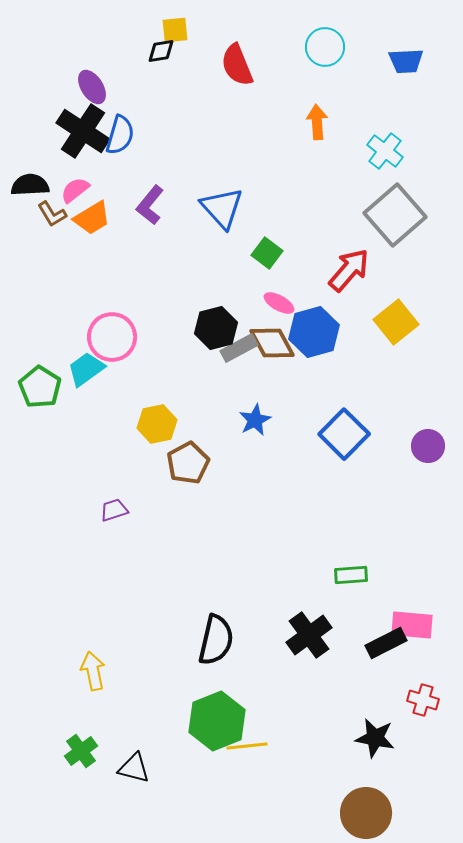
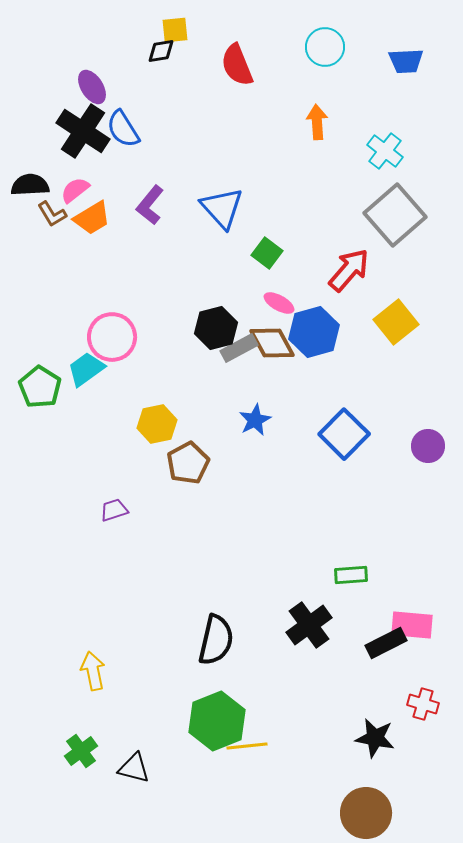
blue semicircle at (120, 135): moved 3 px right, 6 px up; rotated 132 degrees clockwise
black cross at (309, 635): moved 10 px up
red cross at (423, 700): moved 4 px down
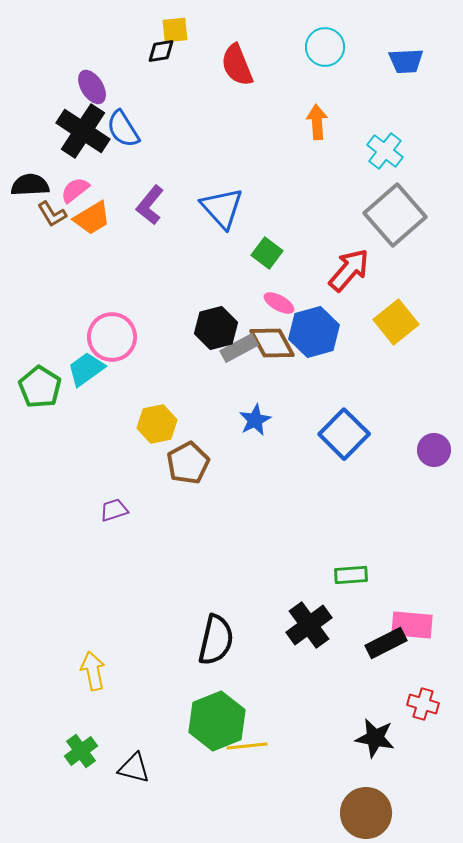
purple circle at (428, 446): moved 6 px right, 4 px down
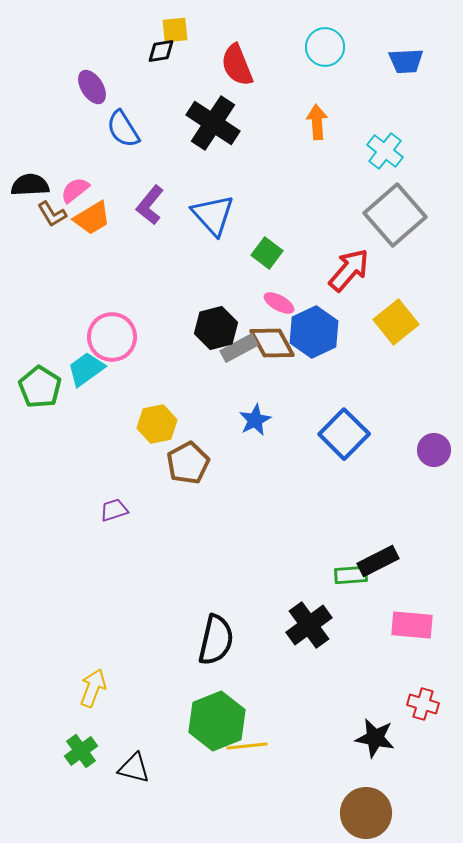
black cross at (83, 131): moved 130 px right, 8 px up
blue triangle at (222, 208): moved 9 px left, 7 px down
blue hexagon at (314, 332): rotated 9 degrees counterclockwise
black rectangle at (386, 643): moved 8 px left, 82 px up
yellow arrow at (93, 671): moved 17 px down; rotated 33 degrees clockwise
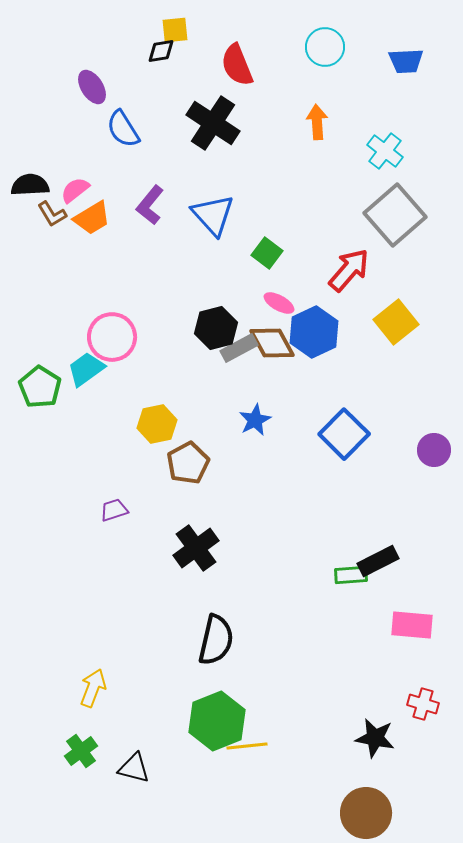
black cross at (309, 625): moved 113 px left, 77 px up
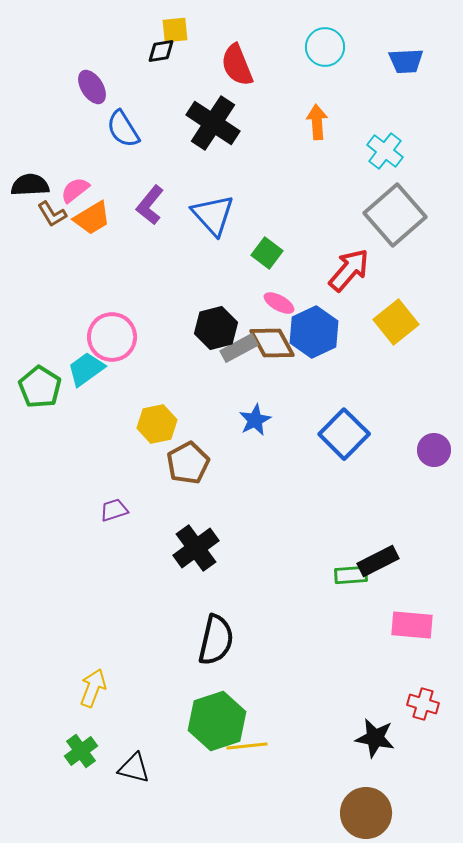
green hexagon at (217, 721): rotated 4 degrees clockwise
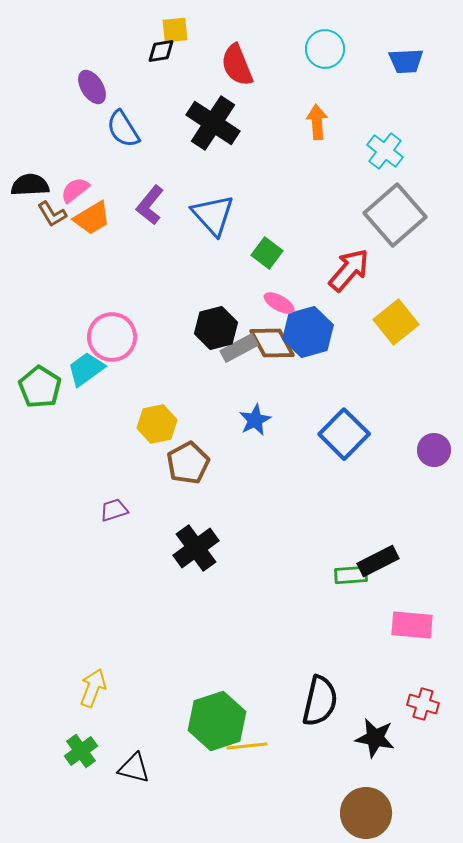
cyan circle at (325, 47): moved 2 px down
blue hexagon at (314, 332): moved 6 px left; rotated 9 degrees clockwise
black semicircle at (216, 640): moved 104 px right, 61 px down
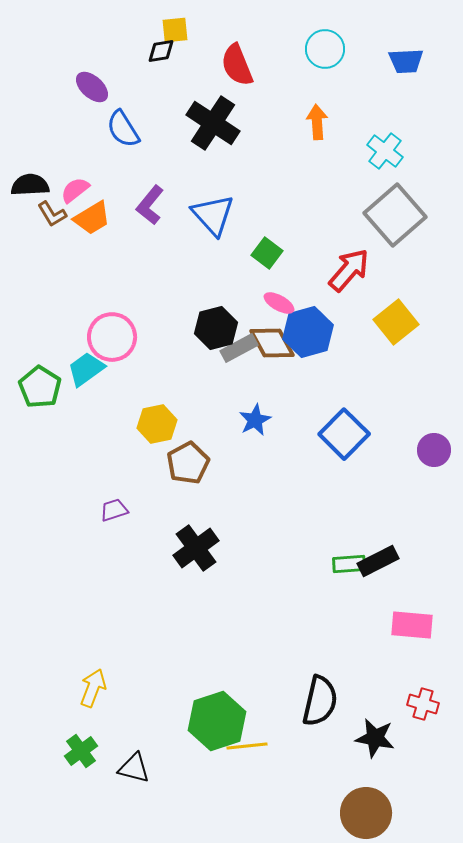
purple ellipse at (92, 87): rotated 16 degrees counterclockwise
green rectangle at (351, 575): moved 2 px left, 11 px up
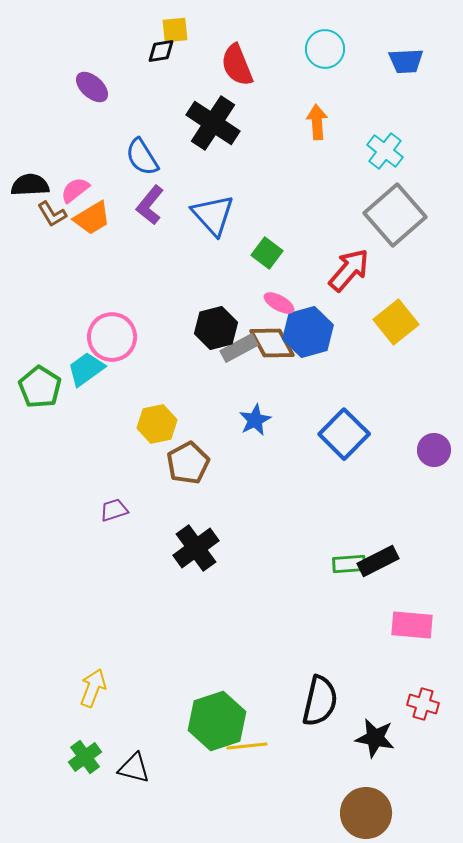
blue semicircle at (123, 129): moved 19 px right, 28 px down
green cross at (81, 751): moved 4 px right, 6 px down
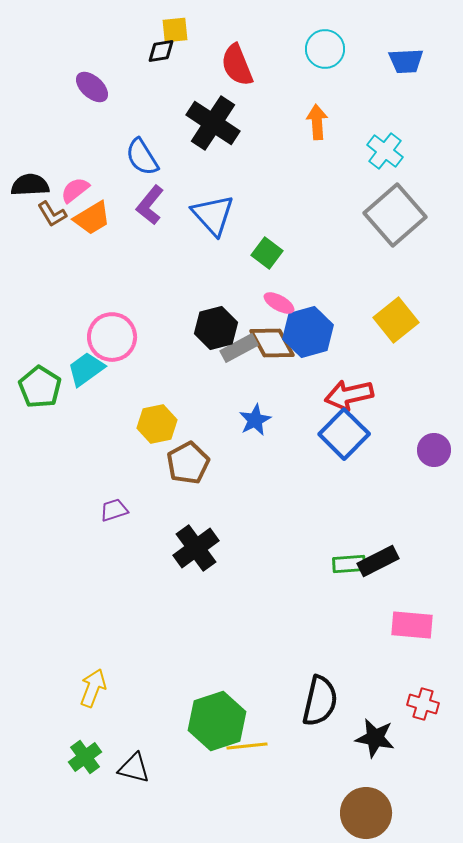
red arrow at (349, 270): moved 125 px down; rotated 144 degrees counterclockwise
yellow square at (396, 322): moved 2 px up
